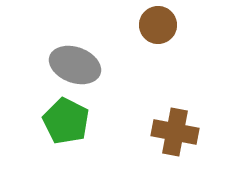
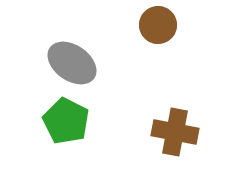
gray ellipse: moved 3 px left, 2 px up; rotated 15 degrees clockwise
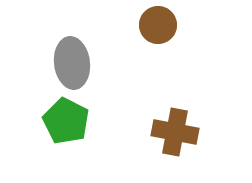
gray ellipse: rotated 48 degrees clockwise
